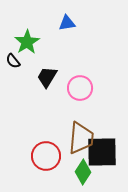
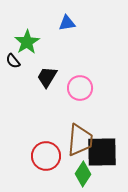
brown trapezoid: moved 1 px left, 2 px down
green diamond: moved 2 px down
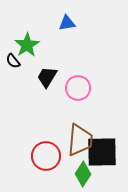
green star: moved 3 px down
pink circle: moved 2 px left
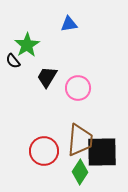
blue triangle: moved 2 px right, 1 px down
red circle: moved 2 px left, 5 px up
green diamond: moved 3 px left, 2 px up
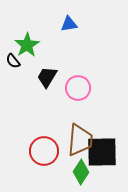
green diamond: moved 1 px right
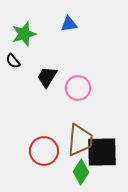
green star: moved 3 px left, 11 px up; rotated 15 degrees clockwise
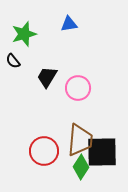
green diamond: moved 5 px up
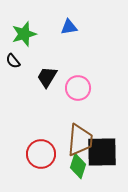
blue triangle: moved 3 px down
red circle: moved 3 px left, 3 px down
green diamond: moved 3 px left, 1 px up; rotated 15 degrees counterclockwise
